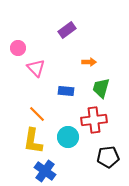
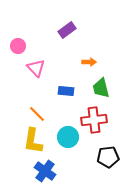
pink circle: moved 2 px up
green trapezoid: rotated 30 degrees counterclockwise
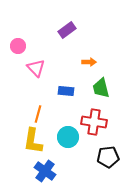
orange line: moved 1 px right; rotated 60 degrees clockwise
red cross: moved 2 px down; rotated 15 degrees clockwise
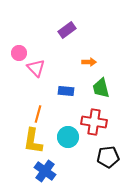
pink circle: moved 1 px right, 7 px down
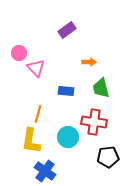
yellow L-shape: moved 2 px left
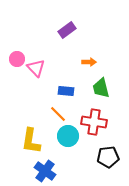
pink circle: moved 2 px left, 6 px down
orange line: moved 20 px right; rotated 60 degrees counterclockwise
cyan circle: moved 1 px up
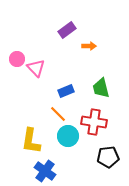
orange arrow: moved 16 px up
blue rectangle: rotated 28 degrees counterclockwise
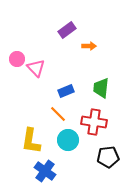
green trapezoid: rotated 20 degrees clockwise
cyan circle: moved 4 px down
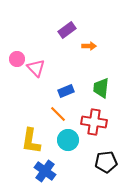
black pentagon: moved 2 px left, 5 px down
